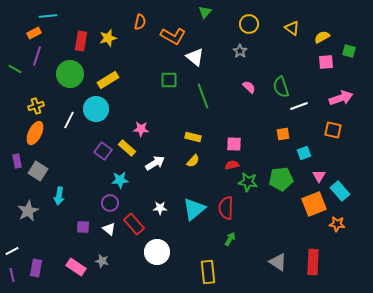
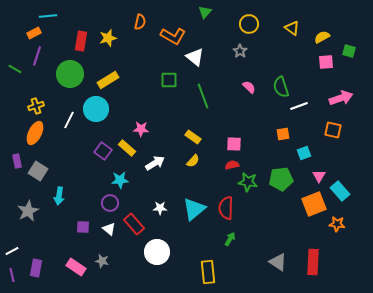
yellow rectangle at (193, 137): rotated 21 degrees clockwise
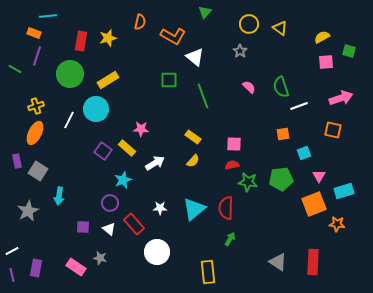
yellow triangle at (292, 28): moved 12 px left
orange rectangle at (34, 33): rotated 48 degrees clockwise
cyan star at (120, 180): moved 3 px right; rotated 18 degrees counterclockwise
cyan rectangle at (340, 191): moved 4 px right; rotated 66 degrees counterclockwise
gray star at (102, 261): moved 2 px left, 3 px up
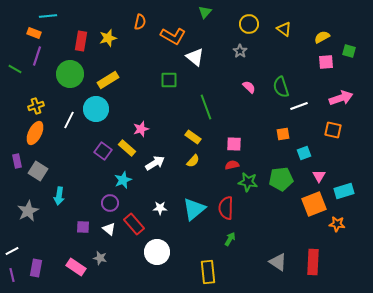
yellow triangle at (280, 28): moved 4 px right, 1 px down
green line at (203, 96): moved 3 px right, 11 px down
pink star at (141, 129): rotated 21 degrees counterclockwise
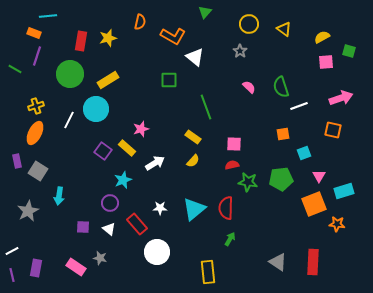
red rectangle at (134, 224): moved 3 px right
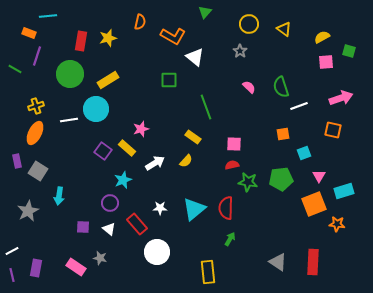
orange rectangle at (34, 33): moved 5 px left
white line at (69, 120): rotated 54 degrees clockwise
yellow semicircle at (193, 161): moved 7 px left
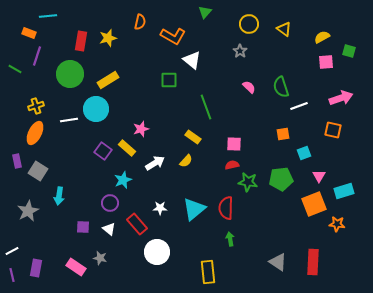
white triangle at (195, 57): moved 3 px left, 3 px down
green arrow at (230, 239): rotated 40 degrees counterclockwise
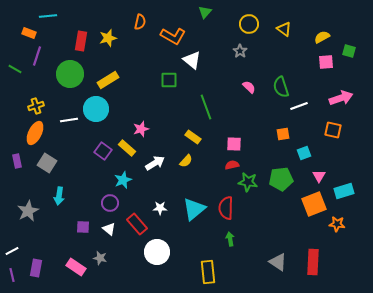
gray square at (38, 171): moved 9 px right, 8 px up
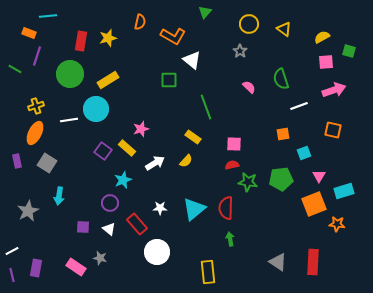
green semicircle at (281, 87): moved 8 px up
pink arrow at (341, 98): moved 7 px left, 8 px up
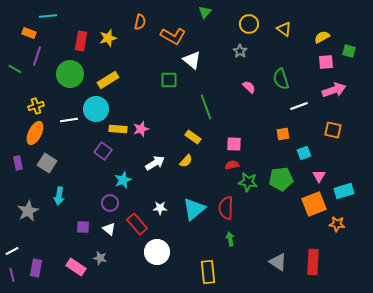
yellow rectangle at (127, 148): moved 9 px left, 19 px up; rotated 36 degrees counterclockwise
purple rectangle at (17, 161): moved 1 px right, 2 px down
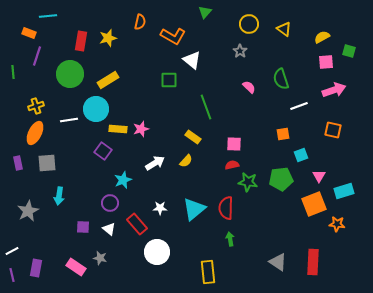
green line at (15, 69): moved 2 px left, 3 px down; rotated 56 degrees clockwise
cyan square at (304, 153): moved 3 px left, 2 px down
gray square at (47, 163): rotated 36 degrees counterclockwise
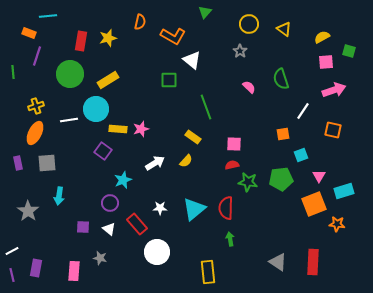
white line at (299, 106): moved 4 px right, 5 px down; rotated 36 degrees counterclockwise
gray star at (28, 211): rotated 10 degrees counterclockwise
pink rectangle at (76, 267): moved 2 px left, 4 px down; rotated 60 degrees clockwise
